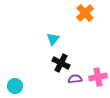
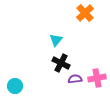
cyan triangle: moved 3 px right, 1 px down
pink cross: moved 1 px left, 1 px down
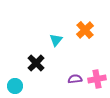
orange cross: moved 17 px down
black cross: moved 25 px left; rotated 18 degrees clockwise
pink cross: moved 1 px down
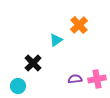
orange cross: moved 6 px left, 5 px up
cyan triangle: rotated 16 degrees clockwise
black cross: moved 3 px left
cyan circle: moved 3 px right
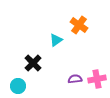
orange cross: rotated 12 degrees counterclockwise
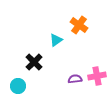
black cross: moved 1 px right, 1 px up
pink cross: moved 3 px up
